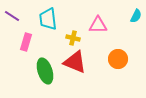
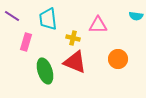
cyan semicircle: rotated 72 degrees clockwise
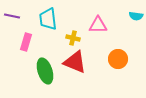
purple line: rotated 21 degrees counterclockwise
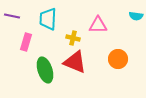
cyan trapezoid: rotated 10 degrees clockwise
green ellipse: moved 1 px up
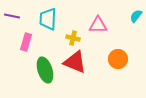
cyan semicircle: rotated 120 degrees clockwise
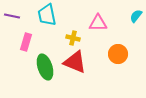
cyan trapezoid: moved 1 px left, 4 px up; rotated 15 degrees counterclockwise
pink triangle: moved 2 px up
orange circle: moved 5 px up
green ellipse: moved 3 px up
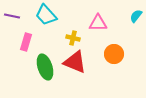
cyan trapezoid: moved 1 px left; rotated 30 degrees counterclockwise
orange circle: moved 4 px left
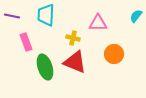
cyan trapezoid: rotated 45 degrees clockwise
pink rectangle: rotated 36 degrees counterclockwise
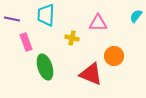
purple line: moved 3 px down
yellow cross: moved 1 px left
orange circle: moved 2 px down
red triangle: moved 16 px right, 12 px down
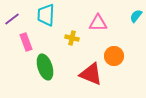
purple line: rotated 49 degrees counterclockwise
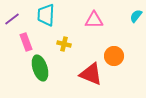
pink triangle: moved 4 px left, 3 px up
yellow cross: moved 8 px left, 6 px down
green ellipse: moved 5 px left, 1 px down
